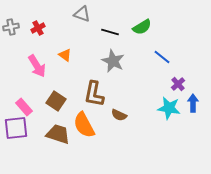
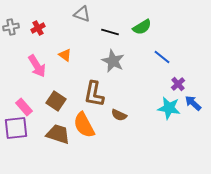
blue arrow: rotated 48 degrees counterclockwise
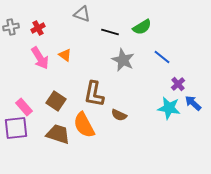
gray star: moved 10 px right, 1 px up
pink arrow: moved 3 px right, 8 px up
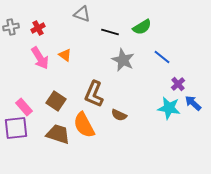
brown L-shape: rotated 12 degrees clockwise
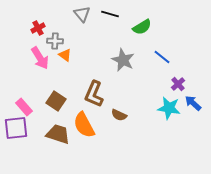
gray triangle: rotated 30 degrees clockwise
gray cross: moved 44 px right, 14 px down; rotated 14 degrees clockwise
black line: moved 18 px up
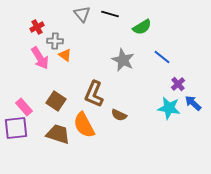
red cross: moved 1 px left, 1 px up
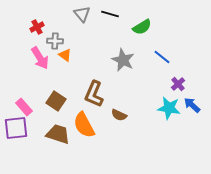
blue arrow: moved 1 px left, 2 px down
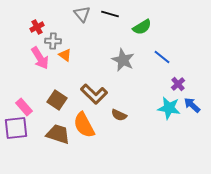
gray cross: moved 2 px left
brown L-shape: rotated 68 degrees counterclockwise
brown square: moved 1 px right, 1 px up
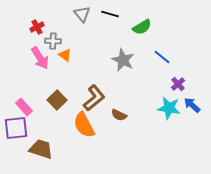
brown L-shape: moved 4 px down; rotated 84 degrees counterclockwise
brown square: rotated 12 degrees clockwise
brown trapezoid: moved 17 px left, 15 px down
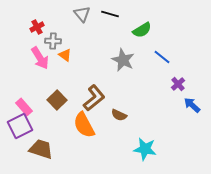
green semicircle: moved 3 px down
cyan star: moved 24 px left, 41 px down
purple square: moved 4 px right, 2 px up; rotated 20 degrees counterclockwise
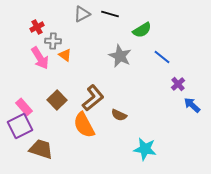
gray triangle: rotated 42 degrees clockwise
gray star: moved 3 px left, 4 px up
brown L-shape: moved 1 px left
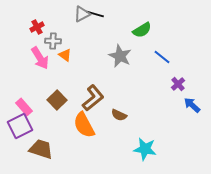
black line: moved 15 px left
